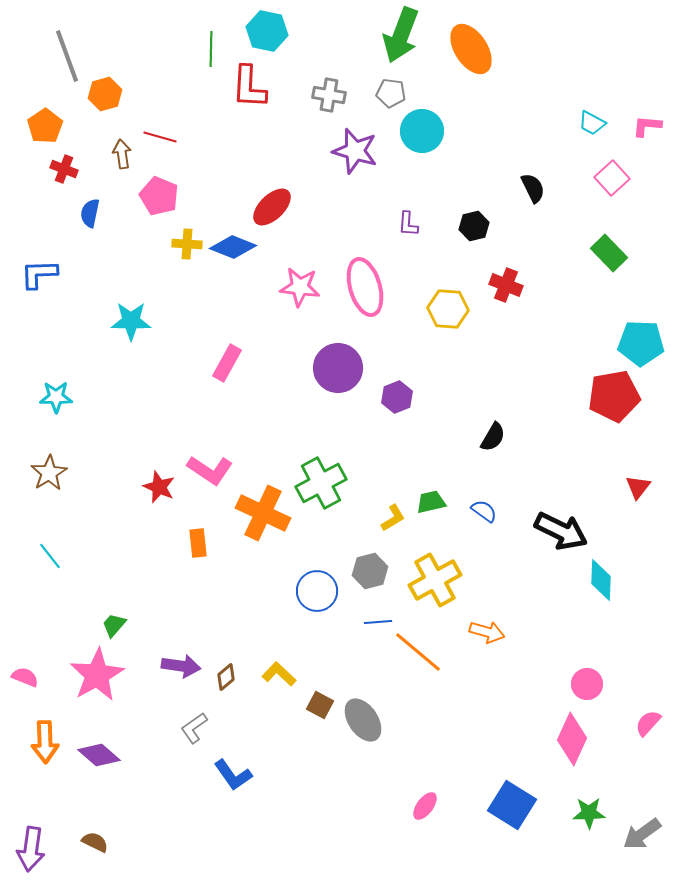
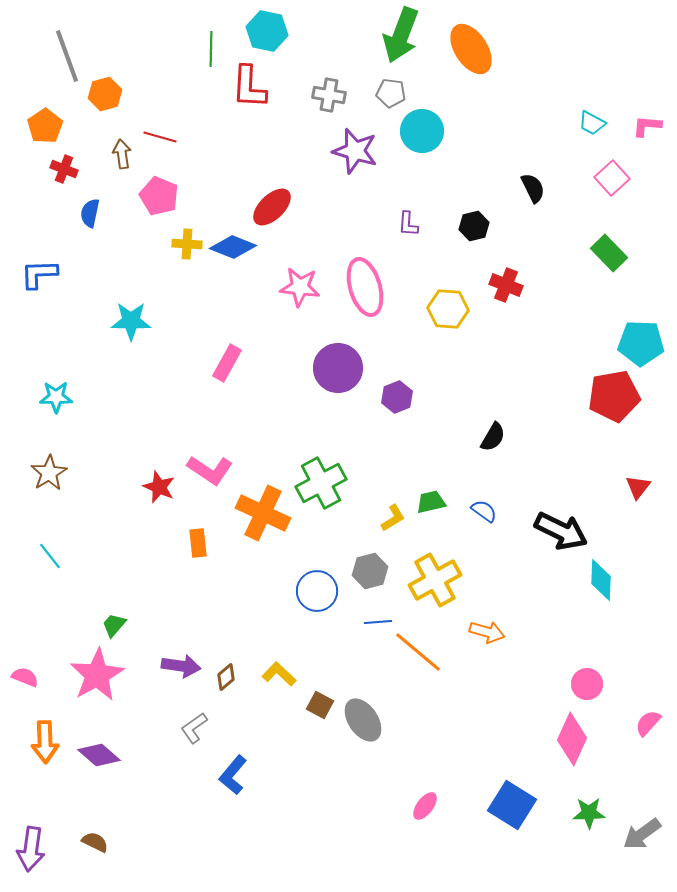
blue L-shape at (233, 775): rotated 75 degrees clockwise
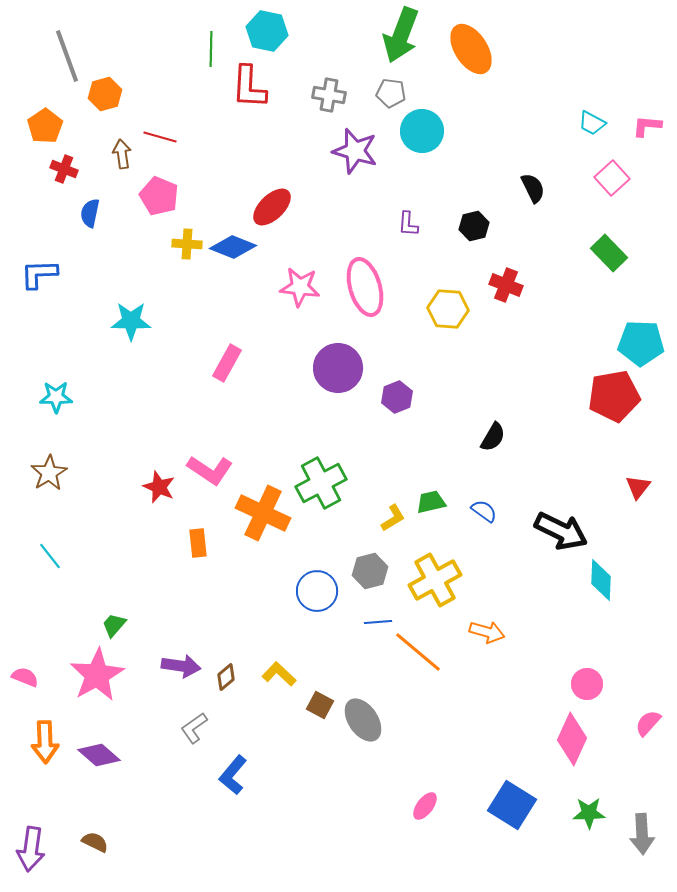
gray arrow at (642, 834): rotated 57 degrees counterclockwise
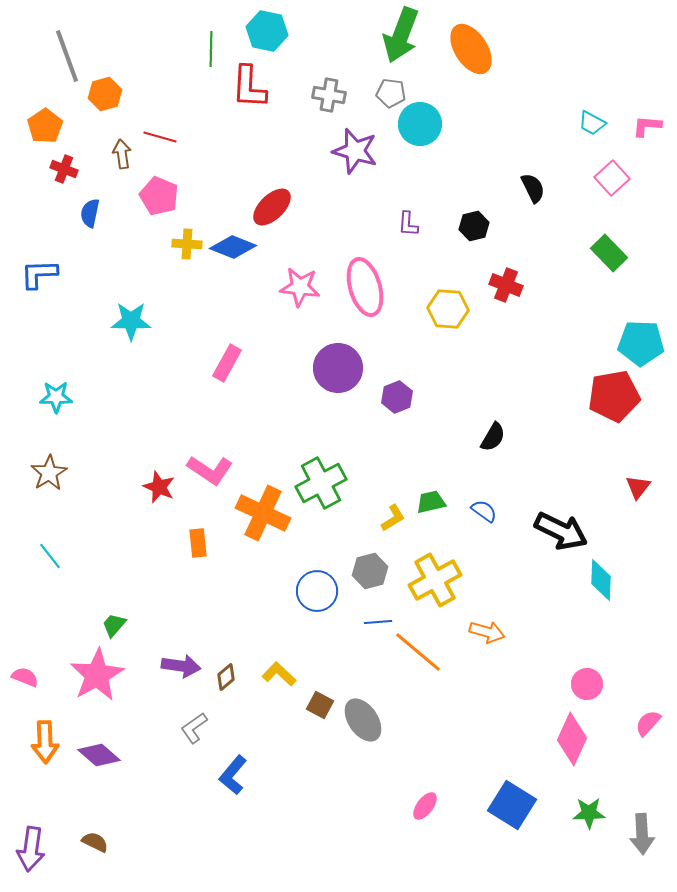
cyan circle at (422, 131): moved 2 px left, 7 px up
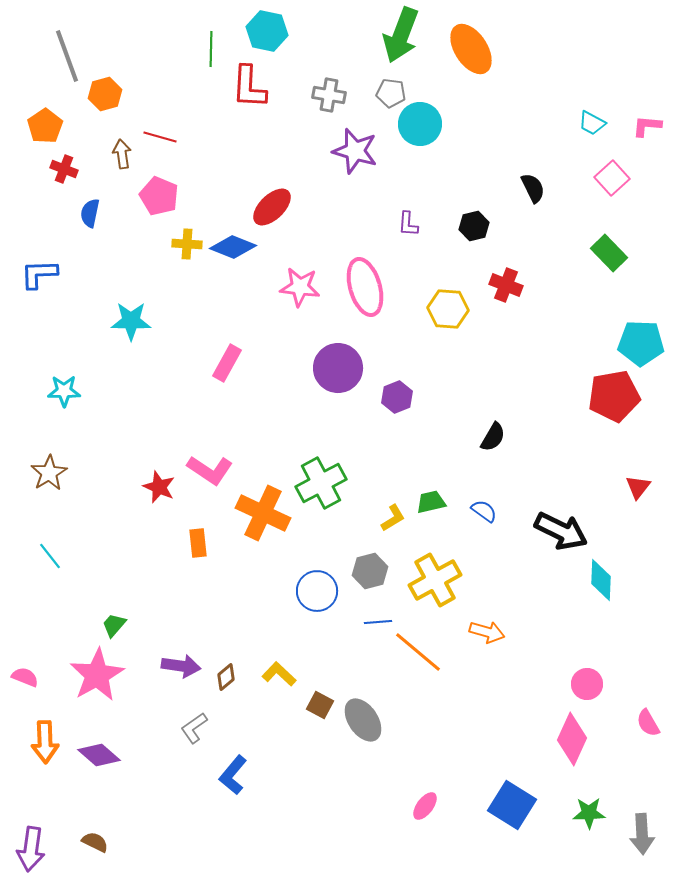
cyan star at (56, 397): moved 8 px right, 6 px up
pink semicircle at (648, 723): rotated 72 degrees counterclockwise
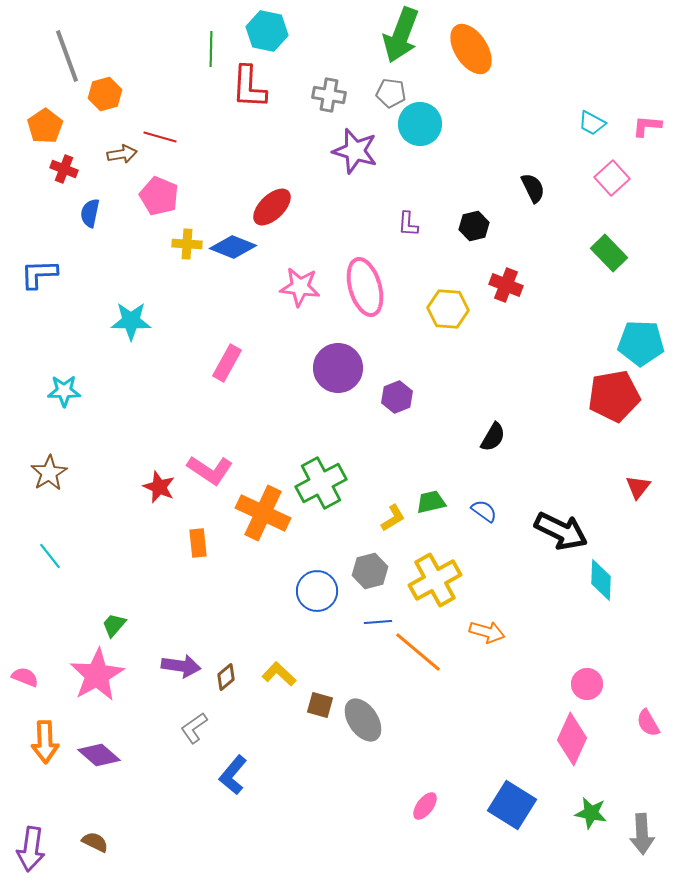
brown arrow at (122, 154): rotated 88 degrees clockwise
brown square at (320, 705): rotated 12 degrees counterclockwise
green star at (589, 813): moved 2 px right; rotated 12 degrees clockwise
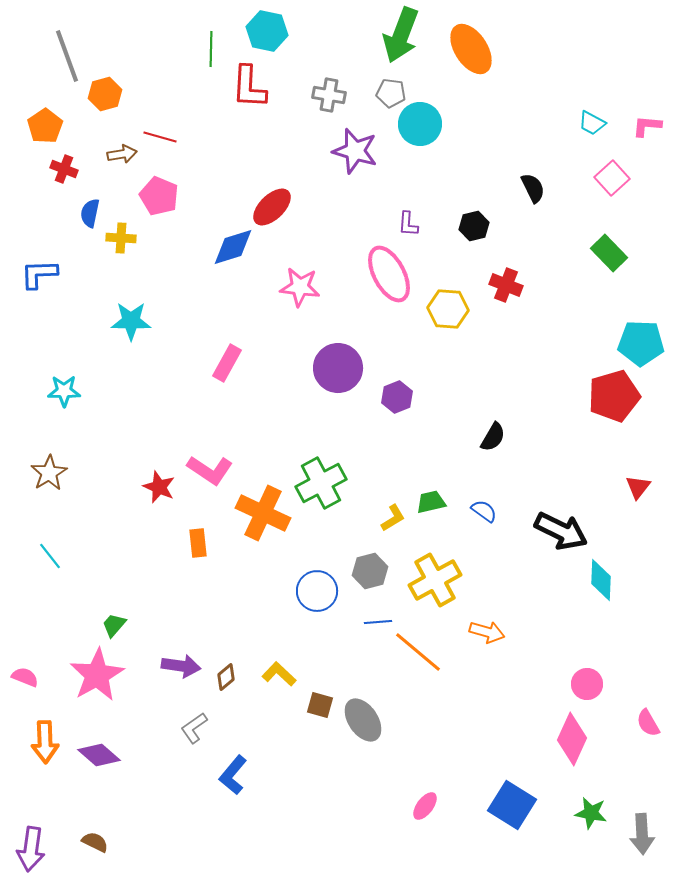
yellow cross at (187, 244): moved 66 px left, 6 px up
blue diamond at (233, 247): rotated 39 degrees counterclockwise
pink ellipse at (365, 287): moved 24 px right, 13 px up; rotated 12 degrees counterclockwise
red pentagon at (614, 396): rotated 6 degrees counterclockwise
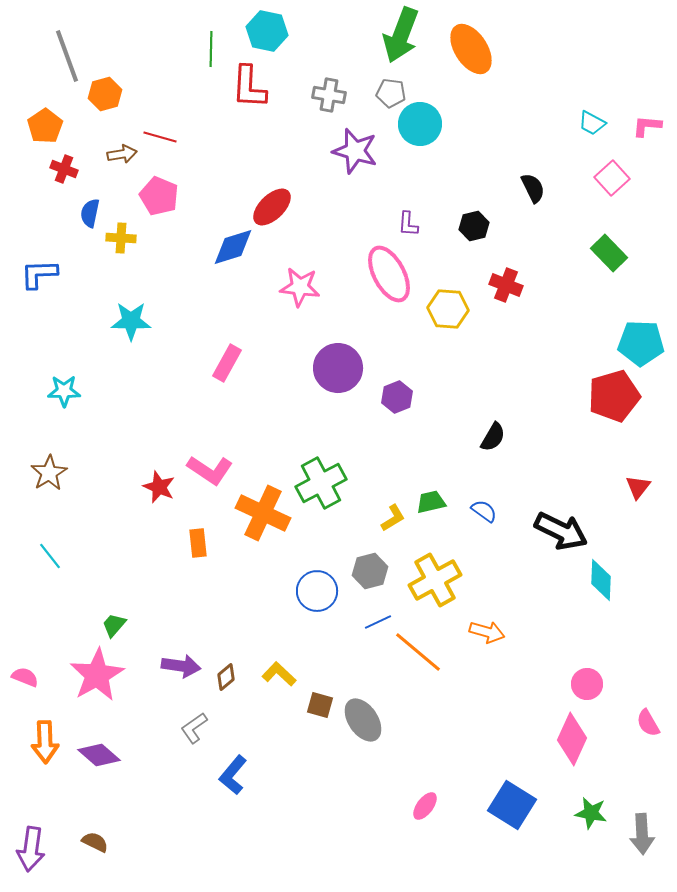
blue line at (378, 622): rotated 20 degrees counterclockwise
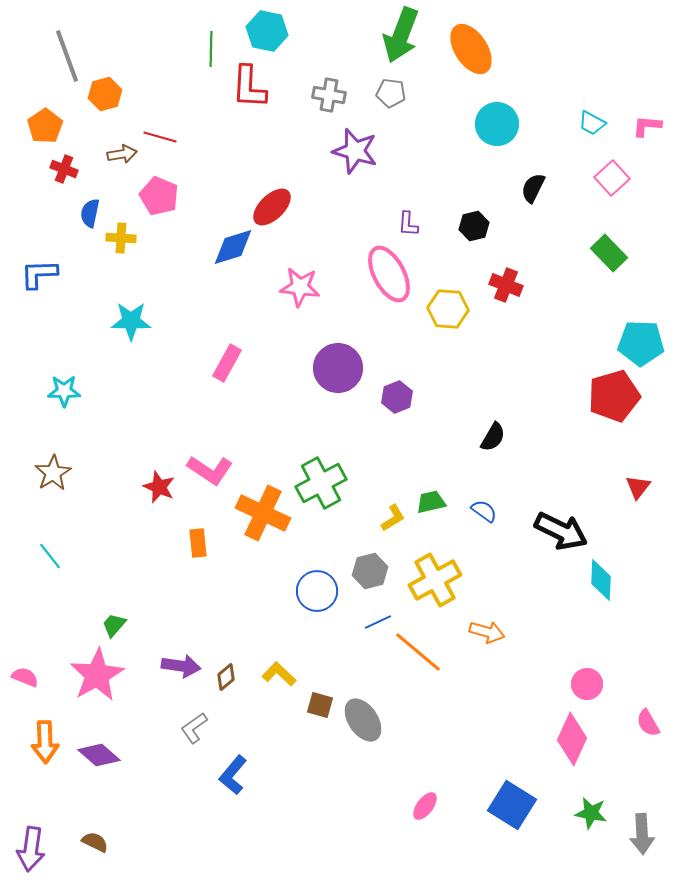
cyan circle at (420, 124): moved 77 px right
black semicircle at (533, 188): rotated 128 degrees counterclockwise
brown star at (49, 473): moved 4 px right
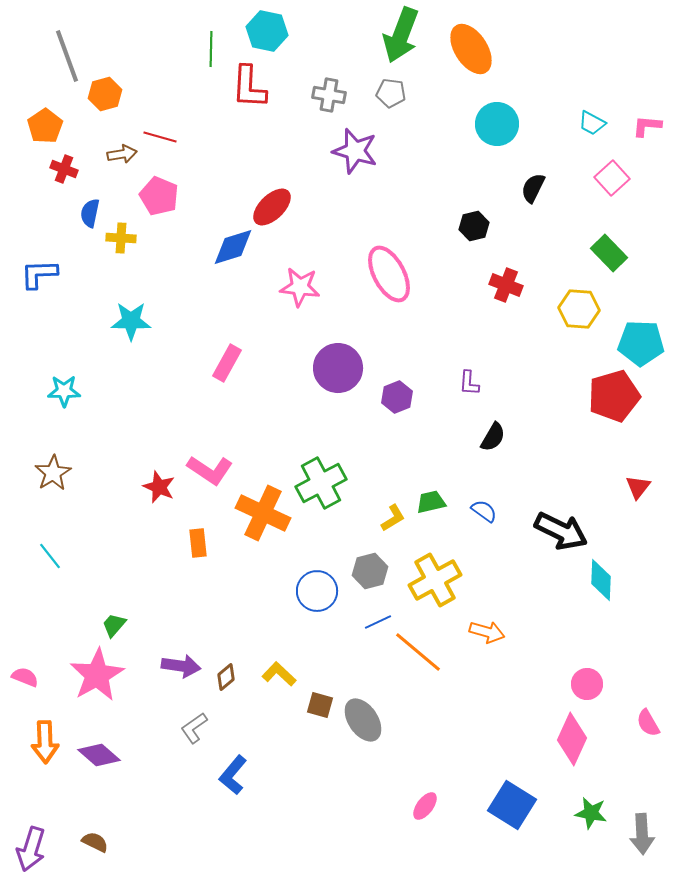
purple L-shape at (408, 224): moved 61 px right, 159 px down
yellow hexagon at (448, 309): moved 131 px right
purple arrow at (31, 849): rotated 9 degrees clockwise
